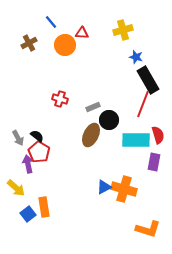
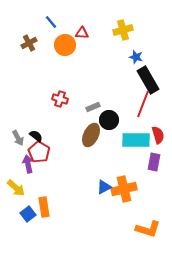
black semicircle: moved 1 px left
orange cross: rotated 30 degrees counterclockwise
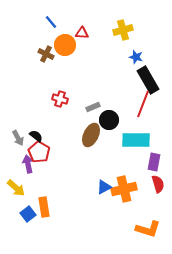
brown cross: moved 17 px right, 11 px down; rotated 35 degrees counterclockwise
red semicircle: moved 49 px down
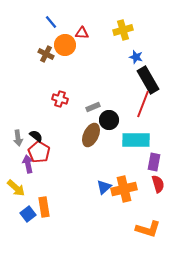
gray arrow: rotated 21 degrees clockwise
blue triangle: rotated 14 degrees counterclockwise
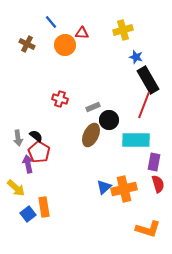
brown cross: moved 19 px left, 10 px up
red line: moved 1 px right, 1 px down
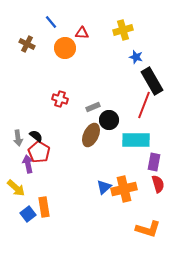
orange circle: moved 3 px down
black rectangle: moved 4 px right, 1 px down
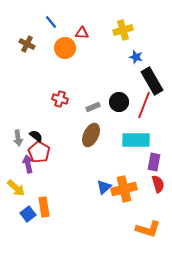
black circle: moved 10 px right, 18 px up
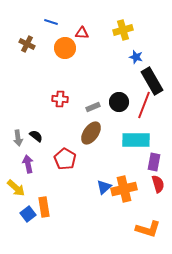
blue line: rotated 32 degrees counterclockwise
red cross: rotated 14 degrees counterclockwise
brown ellipse: moved 2 px up; rotated 10 degrees clockwise
red pentagon: moved 26 px right, 7 px down
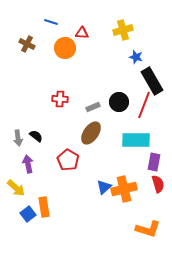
red pentagon: moved 3 px right, 1 px down
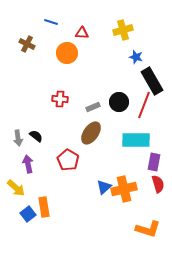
orange circle: moved 2 px right, 5 px down
